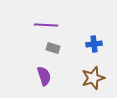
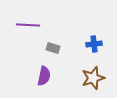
purple line: moved 18 px left
purple semicircle: rotated 30 degrees clockwise
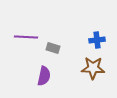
purple line: moved 2 px left, 12 px down
blue cross: moved 3 px right, 4 px up
brown star: moved 10 px up; rotated 20 degrees clockwise
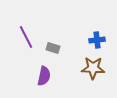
purple line: rotated 60 degrees clockwise
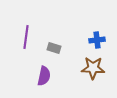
purple line: rotated 35 degrees clockwise
gray rectangle: moved 1 px right
